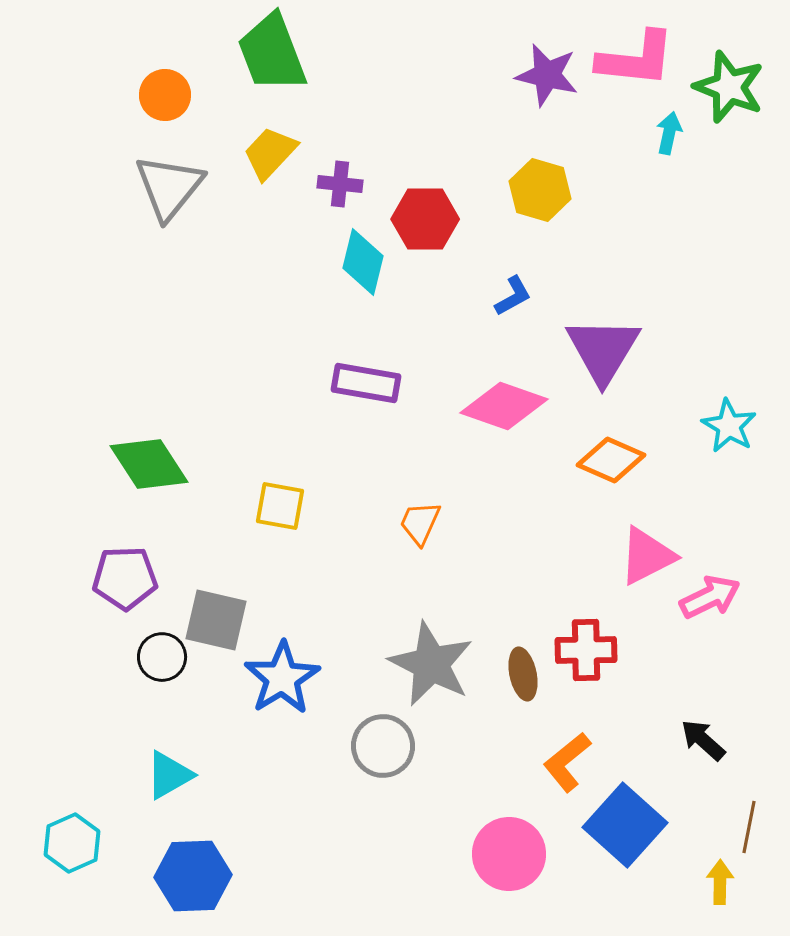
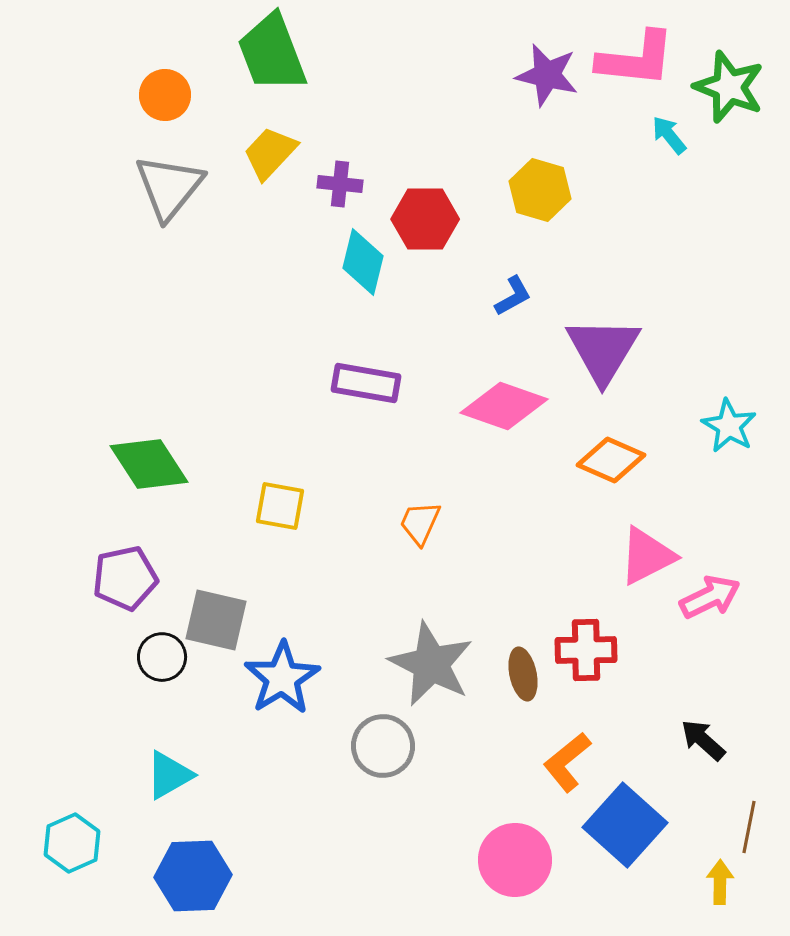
cyan arrow: moved 2 px down; rotated 51 degrees counterclockwise
purple pentagon: rotated 10 degrees counterclockwise
pink circle: moved 6 px right, 6 px down
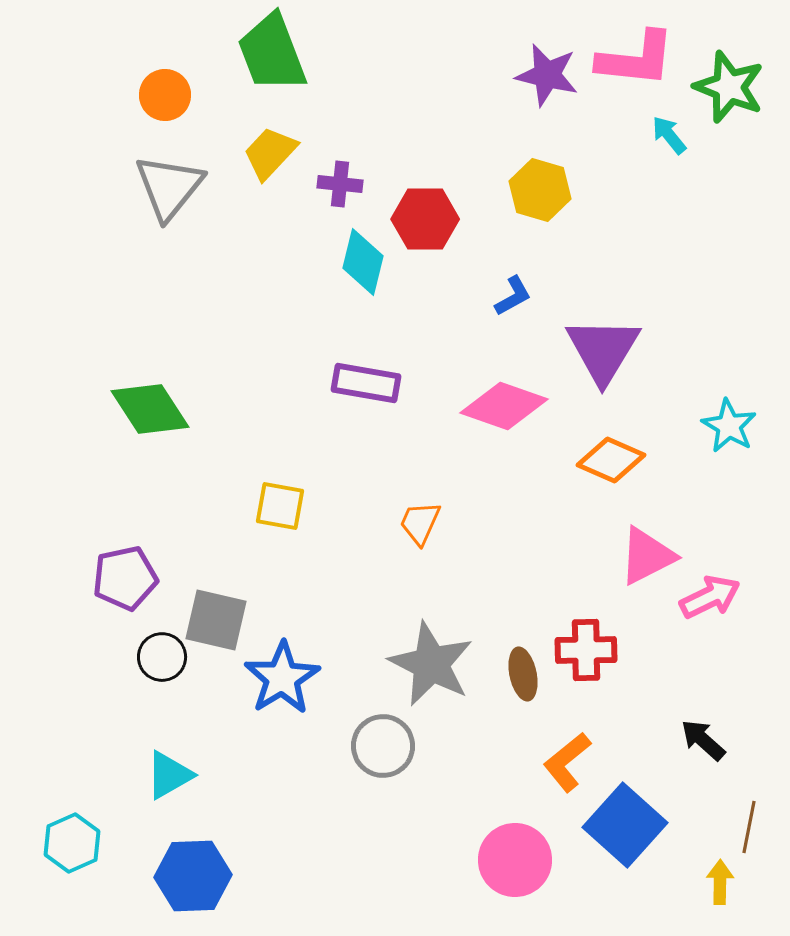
green diamond: moved 1 px right, 55 px up
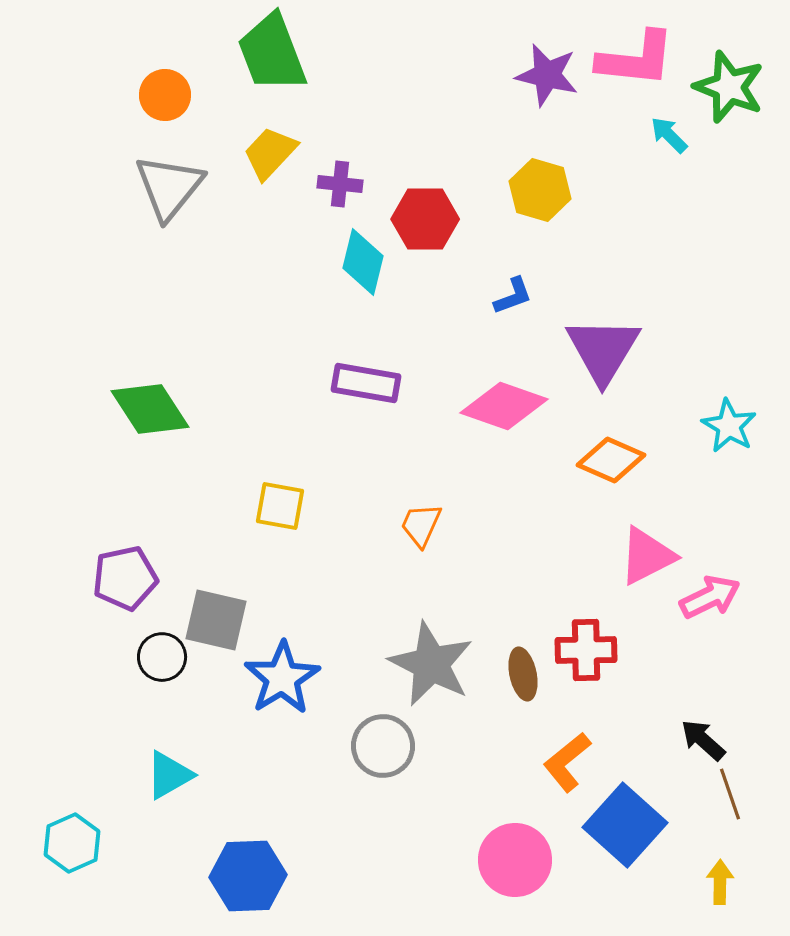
cyan arrow: rotated 6 degrees counterclockwise
blue L-shape: rotated 9 degrees clockwise
orange trapezoid: moved 1 px right, 2 px down
brown line: moved 19 px left, 33 px up; rotated 30 degrees counterclockwise
blue hexagon: moved 55 px right
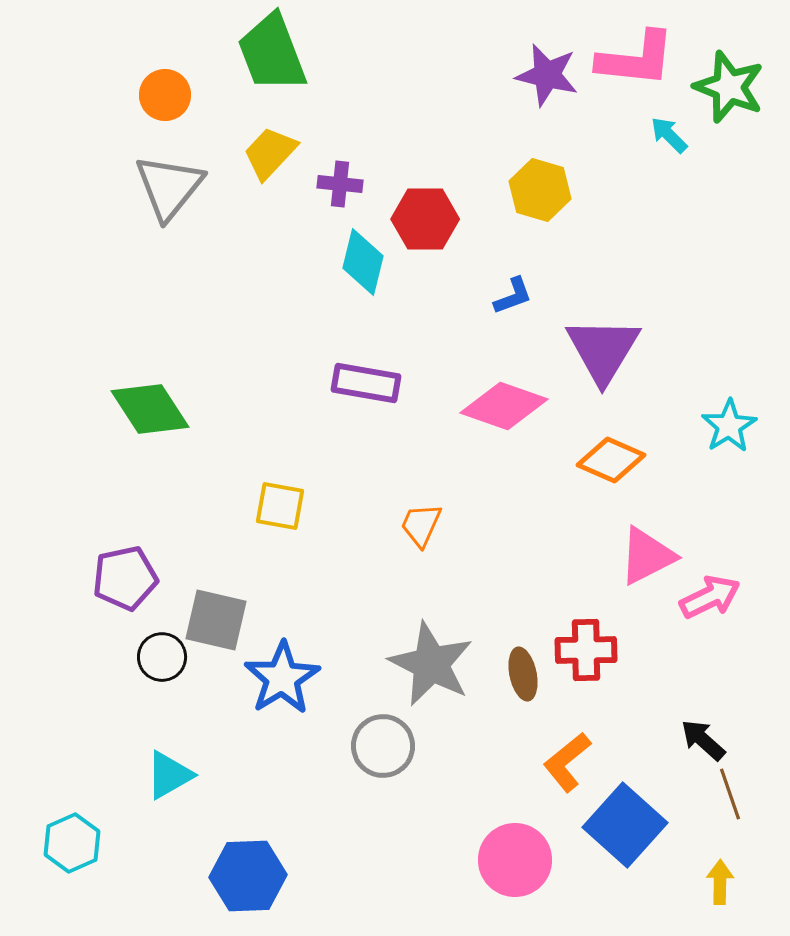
cyan star: rotated 10 degrees clockwise
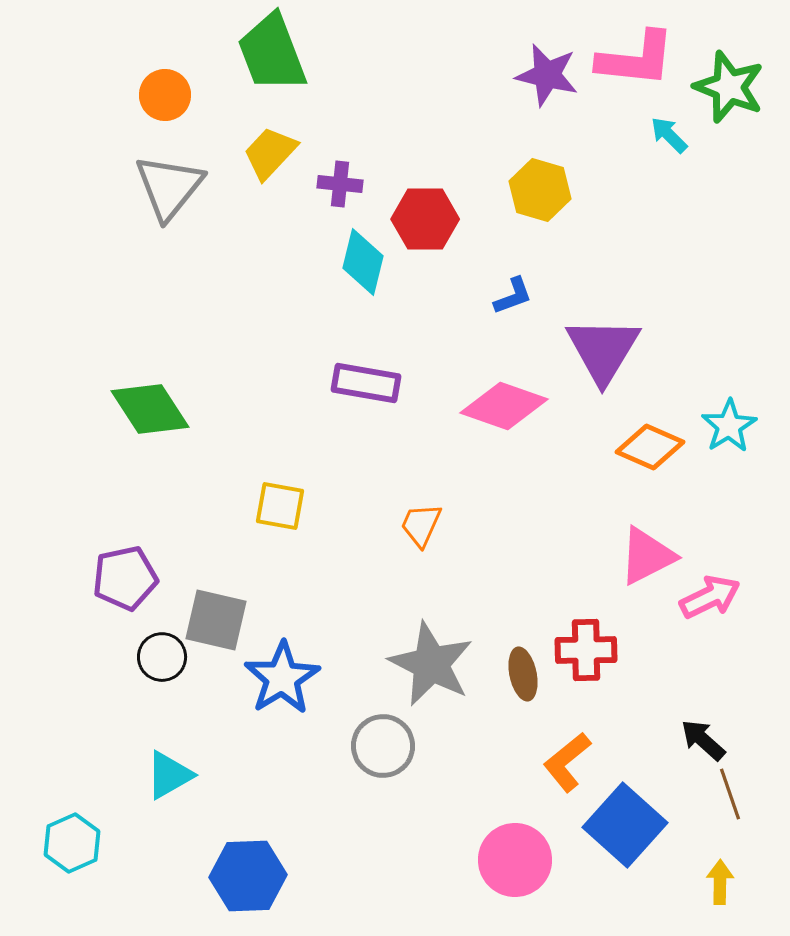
orange diamond: moved 39 px right, 13 px up
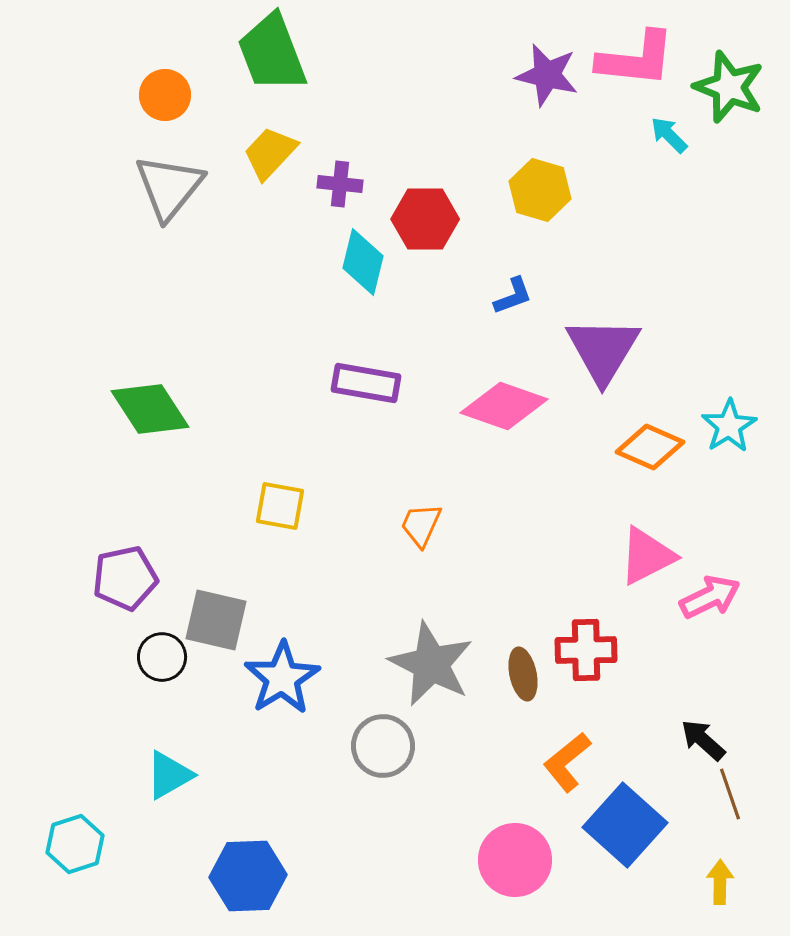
cyan hexagon: moved 3 px right, 1 px down; rotated 6 degrees clockwise
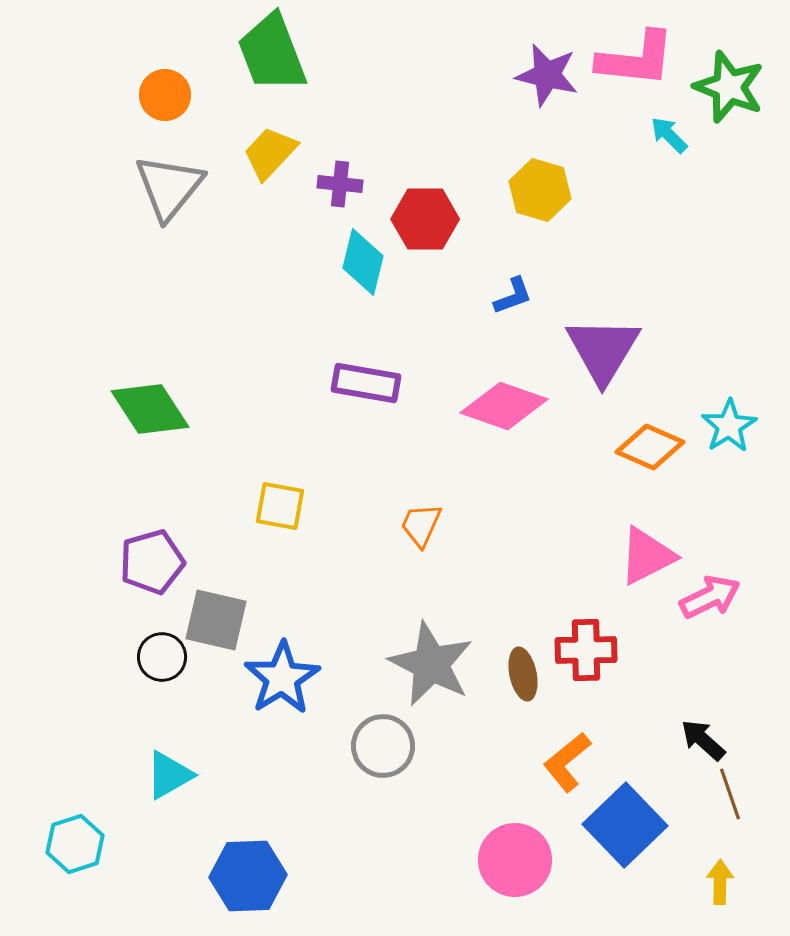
purple pentagon: moved 27 px right, 16 px up; rotated 4 degrees counterclockwise
blue square: rotated 4 degrees clockwise
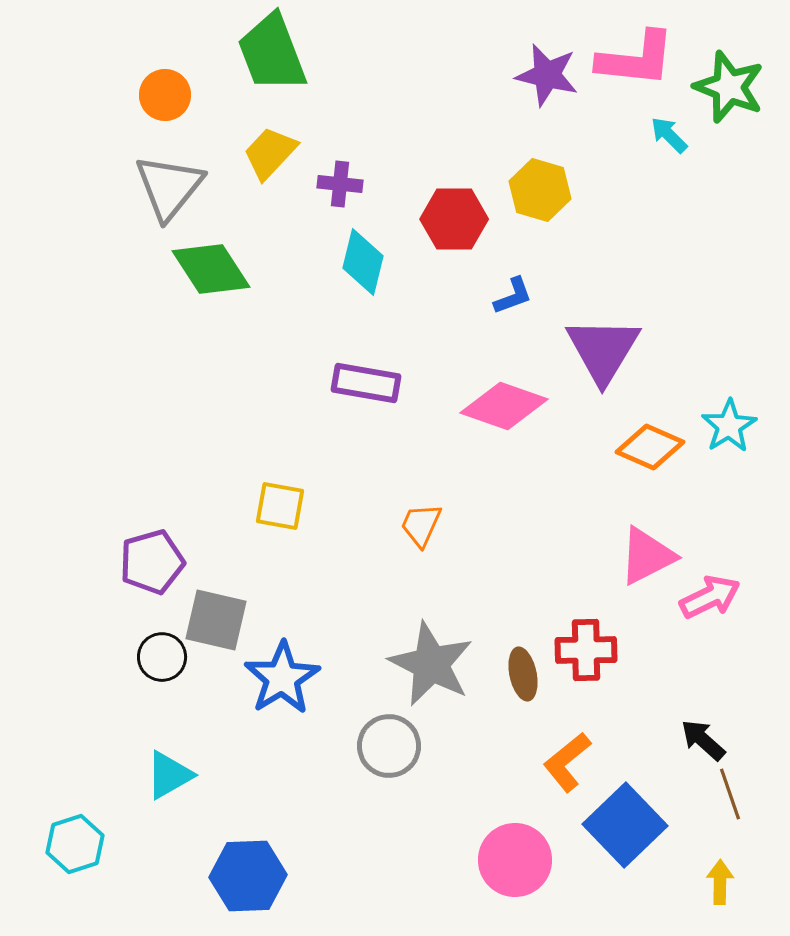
red hexagon: moved 29 px right
green diamond: moved 61 px right, 140 px up
gray circle: moved 6 px right
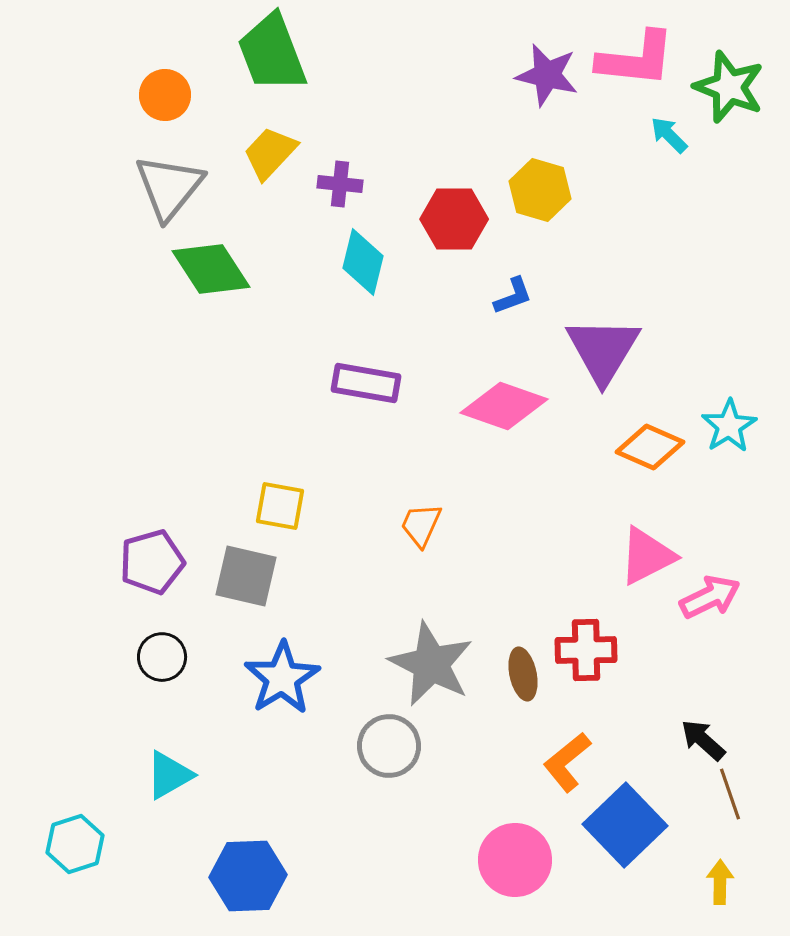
gray square: moved 30 px right, 44 px up
